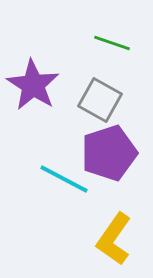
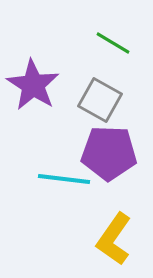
green line: moved 1 px right; rotated 12 degrees clockwise
purple pentagon: rotated 20 degrees clockwise
cyan line: rotated 21 degrees counterclockwise
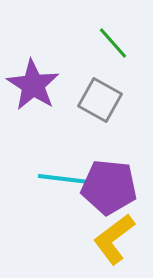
green line: rotated 18 degrees clockwise
purple pentagon: moved 34 px down; rotated 4 degrees clockwise
yellow L-shape: rotated 18 degrees clockwise
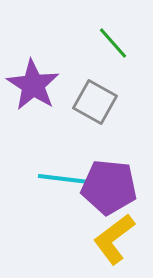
gray square: moved 5 px left, 2 px down
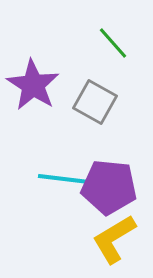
yellow L-shape: rotated 6 degrees clockwise
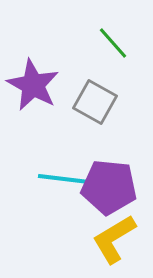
purple star: rotated 4 degrees counterclockwise
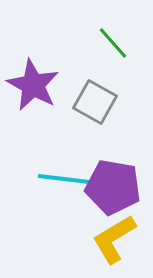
purple pentagon: moved 4 px right; rotated 4 degrees clockwise
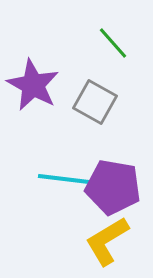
yellow L-shape: moved 7 px left, 2 px down
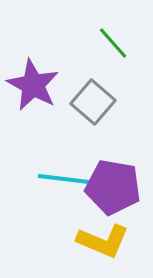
gray square: moved 2 px left; rotated 12 degrees clockwise
yellow L-shape: moved 4 px left; rotated 126 degrees counterclockwise
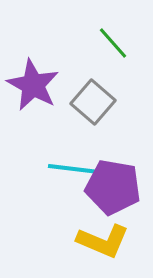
cyan line: moved 10 px right, 10 px up
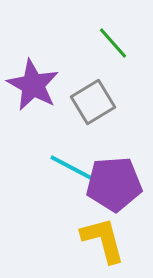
gray square: rotated 18 degrees clockwise
cyan line: rotated 21 degrees clockwise
purple pentagon: moved 1 px right, 3 px up; rotated 14 degrees counterclockwise
yellow L-shape: moved 1 px up; rotated 128 degrees counterclockwise
